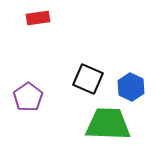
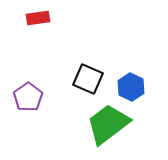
green trapezoid: rotated 39 degrees counterclockwise
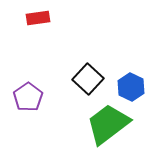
black square: rotated 20 degrees clockwise
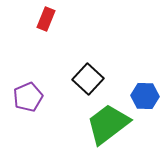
red rectangle: moved 8 px right, 1 px down; rotated 60 degrees counterclockwise
blue hexagon: moved 14 px right, 9 px down; rotated 24 degrees counterclockwise
purple pentagon: rotated 12 degrees clockwise
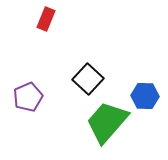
green trapezoid: moved 1 px left, 2 px up; rotated 12 degrees counterclockwise
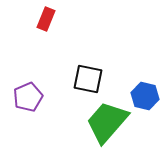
black square: rotated 32 degrees counterclockwise
blue hexagon: rotated 12 degrees clockwise
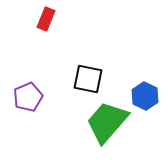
blue hexagon: rotated 12 degrees clockwise
